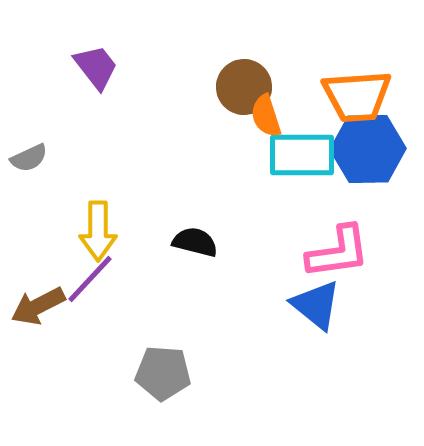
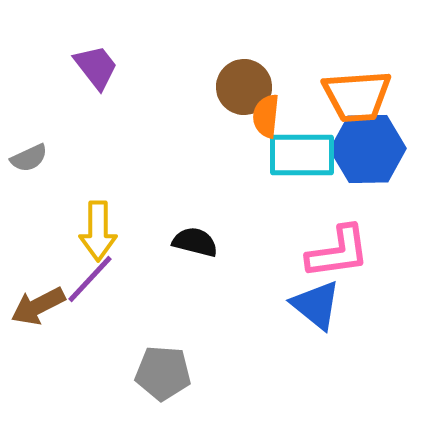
orange semicircle: rotated 24 degrees clockwise
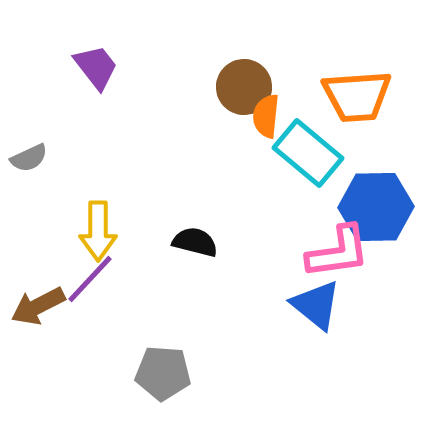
blue hexagon: moved 8 px right, 58 px down
cyan rectangle: moved 6 px right, 2 px up; rotated 40 degrees clockwise
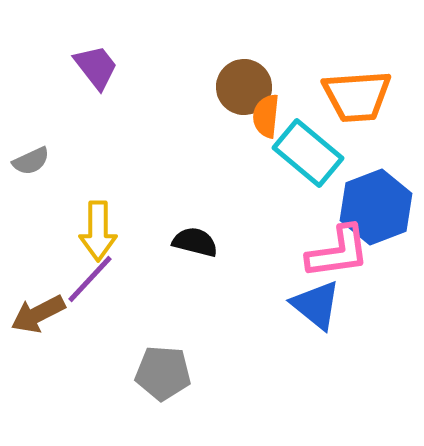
gray semicircle: moved 2 px right, 3 px down
blue hexagon: rotated 20 degrees counterclockwise
brown arrow: moved 8 px down
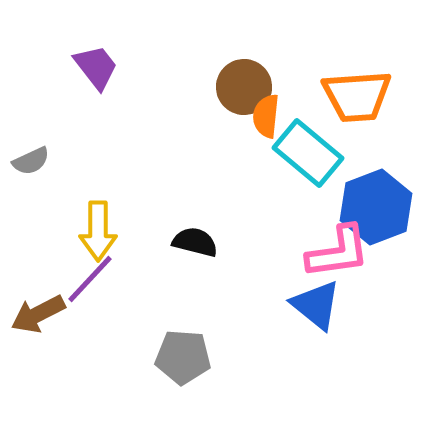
gray pentagon: moved 20 px right, 16 px up
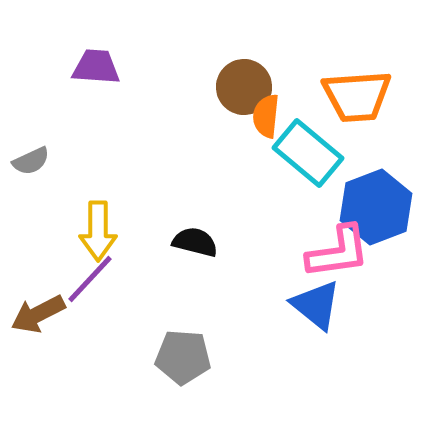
purple trapezoid: rotated 48 degrees counterclockwise
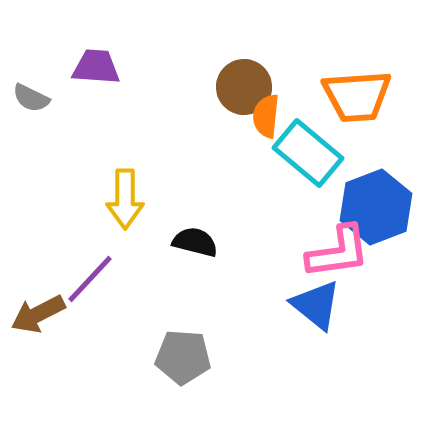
gray semicircle: moved 63 px up; rotated 51 degrees clockwise
yellow arrow: moved 27 px right, 32 px up
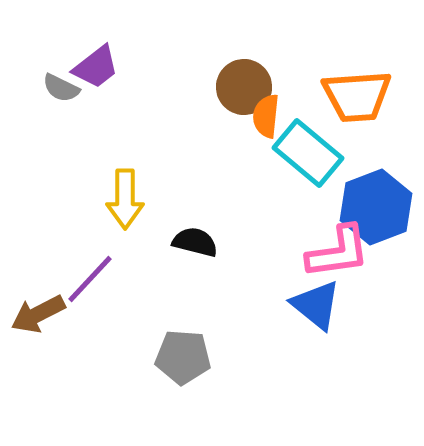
purple trapezoid: rotated 138 degrees clockwise
gray semicircle: moved 30 px right, 10 px up
